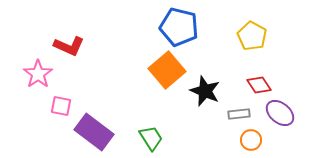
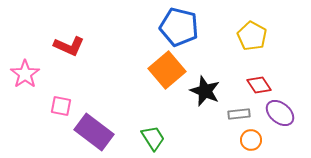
pink star: moved 13 px left
green trapezoid: moved 2 px right
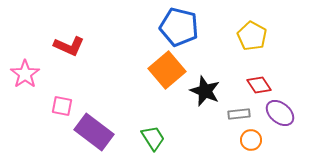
pink square: moved 1 px right
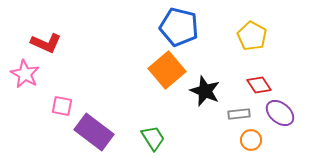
red L-shape: moved 23 px left, 3 px up
pink star: rotated 8 degrees counterclockwise
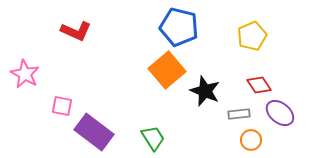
yellow pentagon: rotated 20 degrees clockwise
red L-shape: moved 30 px right, 12 px up
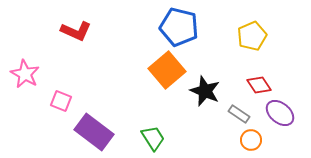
pink square: moved 1 px left, 5 px up; rotated 10 degrees clockwise
gray rectangle: rotated 40 degrees clockwise
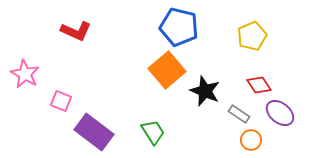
green trapezoid: moved 6 px up
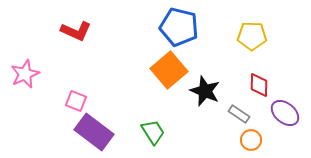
yellow pentagon: rotated 24 degrees clockwise
orange square: moved 2 px right
pink star: rotated 20 degrees clockwise
red diamond: rotated 35 degrees clockwise
pink square: moved 15 px right
purple ellipse: moved 5 px right
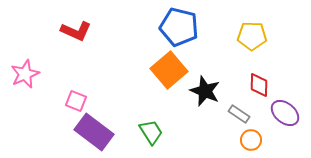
green trapezoid: moved 2 px left
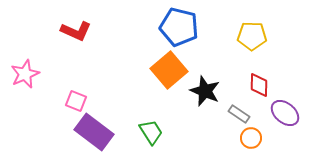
orange circle: moved 2 px up
